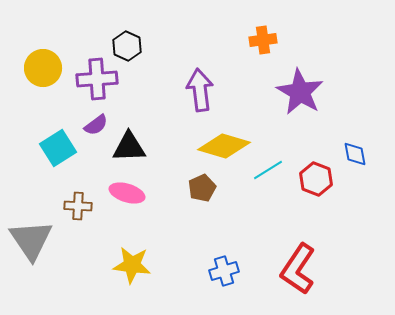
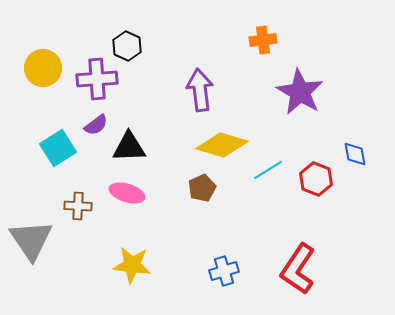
yellow diamond: moved 2 px left, 1 px up
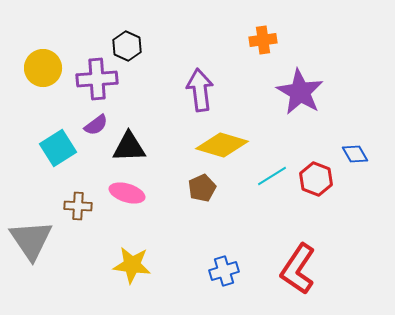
blue diamond: rotated 20 degrees counterclockwise
cyan line: moved 4 px right, 6 px down
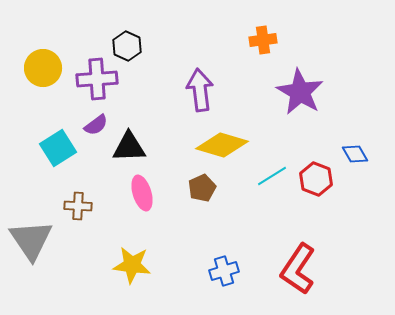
pink ellipse: moved 15 px right; rotated 56 degrees clockwise
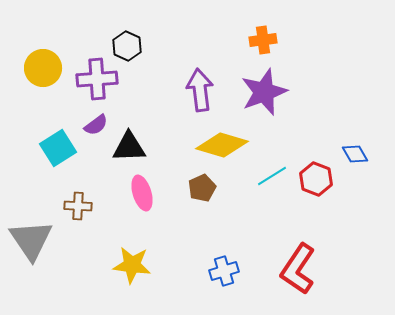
purple star: moved 36 px left; rotated 21 degrees clockwise
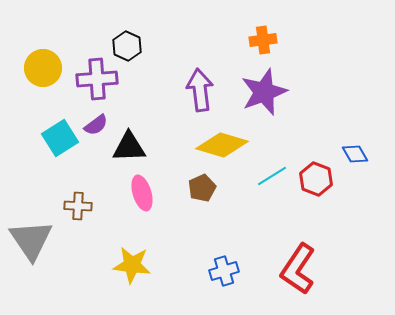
cyan square: moved 2 px right, 10 px up
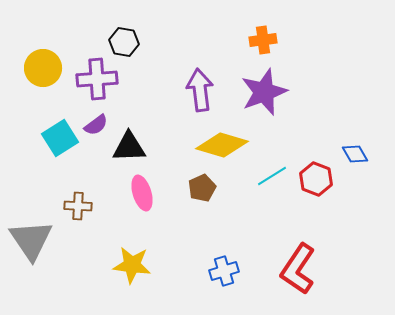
black hexagon: moved 3 px left, 4 px up; rotated 16 degrees counterclockwise
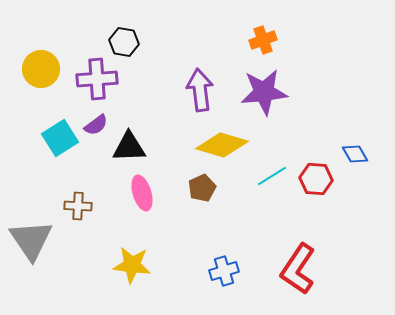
orange cross: rotated 12 degrees counterclockwise
yellow circle: moved 2 px left, 1 px down
purple star: rotated 15 degrees clockwise
red hexagon: rotated 16 degrees counterclockwise
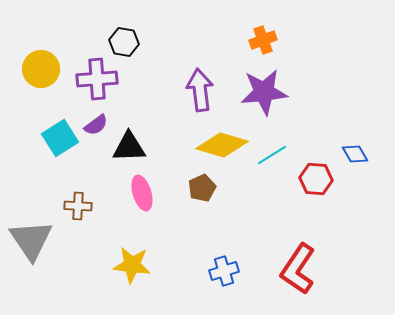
cyan line: moved 21 px up
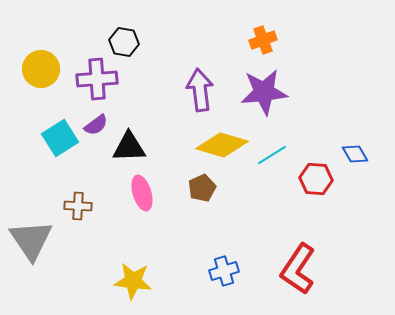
yellow star: moved 1 px right, 16 px down
